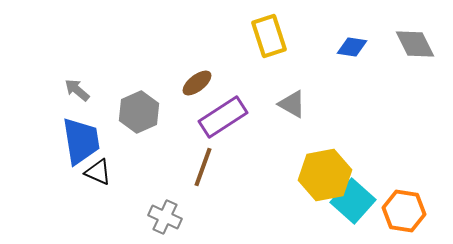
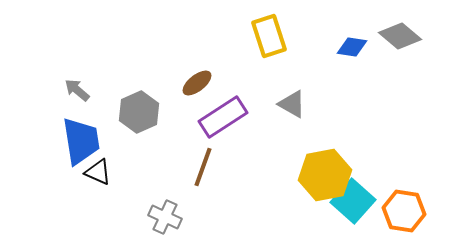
gray diamond: moved 15 px left, 8 px up; rotated 24 degrees counterclockwise
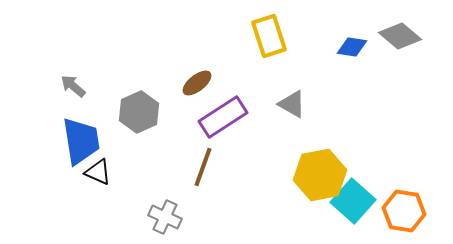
gray arrow: moved 4 px left, 4 px up
yellow hexagon: moved 5 px left
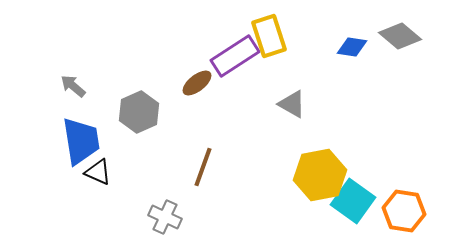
purple rectangle: moved 12 px right, 61 px up
cyan square: rotated 6 degrees counterclockwise
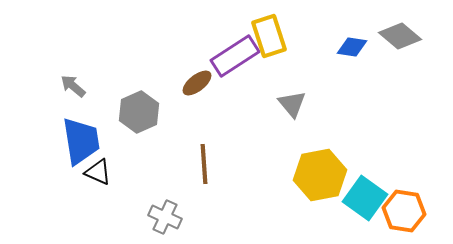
gray triangle: rotated 20 degrees clockwise
brown line: moved 1 px right, 3 px up; rotated 24 degrees counterclockwise
cyan square: moved 12 px right, 3 px up
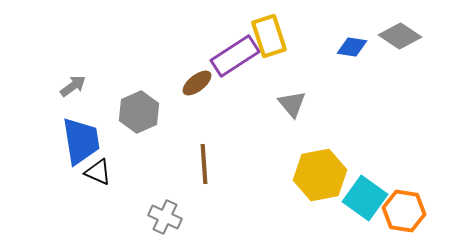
gray diamond: rotated 6 degrees counterclockwise
gray arrow: rotated 104 degrees clockwise
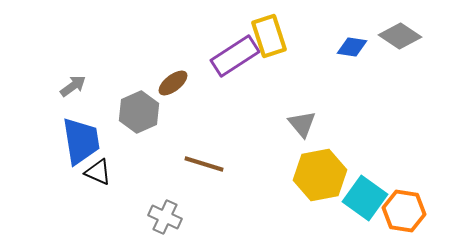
brown ellipse: moved 24 px left
gray triangle: moved 10 px right, 20 px down
brown line: rotated 69 degrees counterclockwise
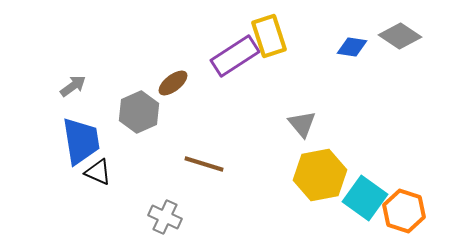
orange hexagon: rotated 9 degrees clockwise
